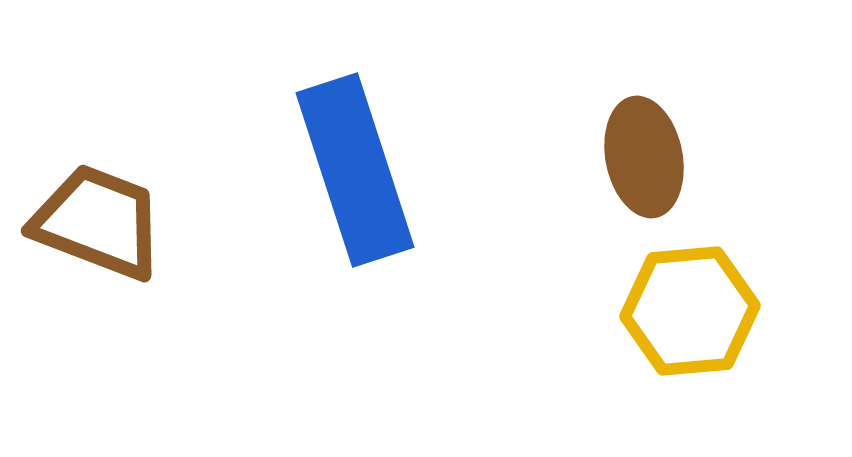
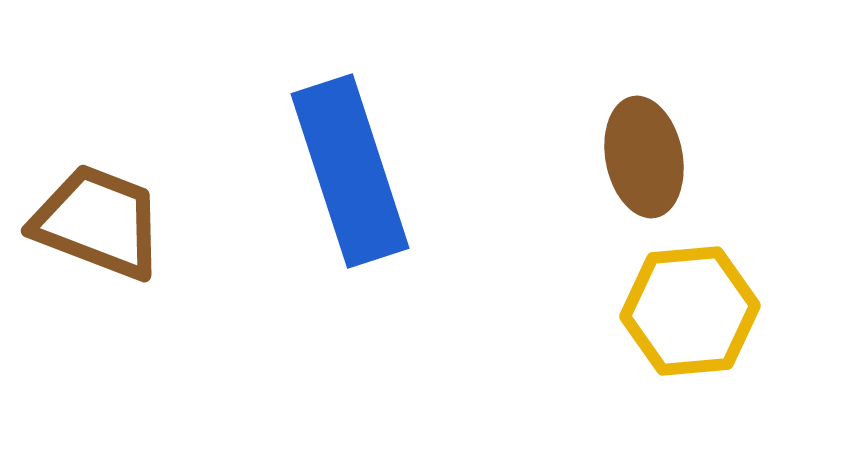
blue rectangle: moved 5 px left, 1 px down
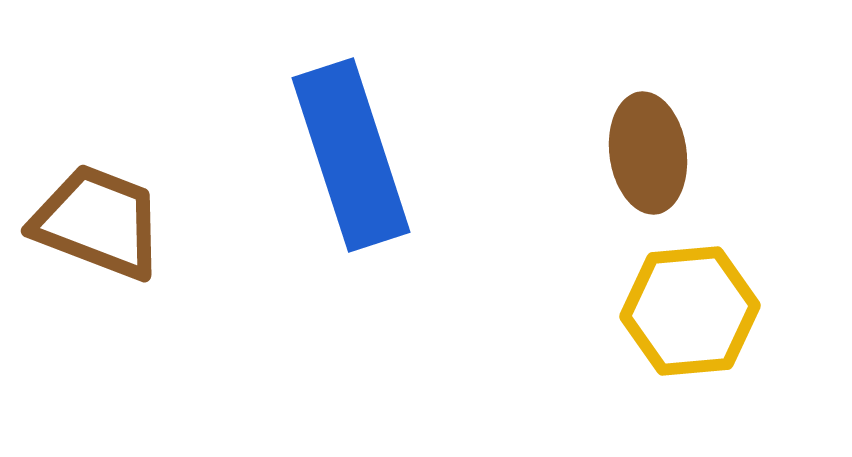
brown ellipse: moved 4 px right, 4 px up; rotated 3 degrees clockwise
blue rectangle: moved 1 px right, 16 px up
